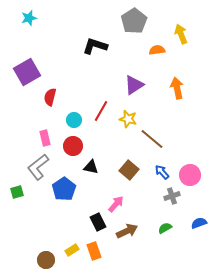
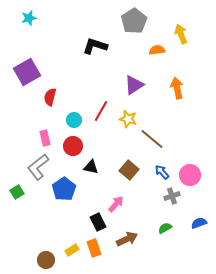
green square: rotated 16 degrees counterclockwise
brown arrow: moved 8 px down
orange rectangle: moved 3 px up
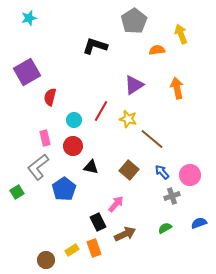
brown arrow: moved 2 px left, 5 px up
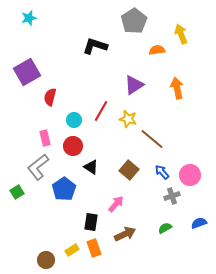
black triangle: rotated 21 degrees clockwise
black rectangle: moved 7 px left; rotated 36 degrees clockwise
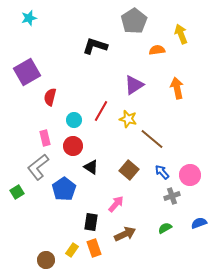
yellow rectangle: rotated 24 degrees counterclockwise
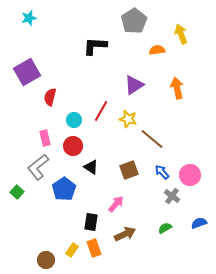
black L-shape: rotated 15 degrees counterclockwise
brown square: rotated 30 degrees clockwise
green square: rotated 16 degrees counterclockwise
gray cross: rotated 35 degrees counterclockwise
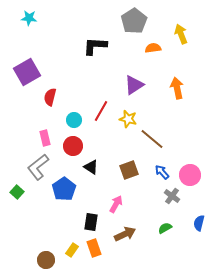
cyan star: rotated 21 degrees clockwise
orange semicircle: moved 4 px left, 2 px up
pink arrow: rotated 12 degrees counterclockwise
blue semicircle: rotated 56 degrees counterclockwise
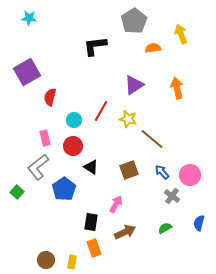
black L-shape: rotated 10 degrees counterclockwise
brown arrow: moved 2 px up
yellow rectangle: moved 12 px down; rotated 24 degrees counterclockwise
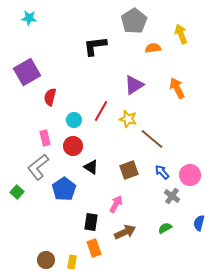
orange arrow: rotated 15 degrees counterclockwise
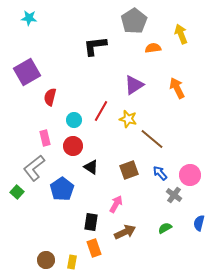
gray L-shape: moved 4 px left, 1 px down
blue arrow: moved 2 px left, 1 px down
blue pentagon: moved 2 px left
gray cross: moved 2 px right, 1 px up
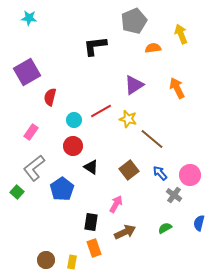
gray pentagon: rotated 10 degrees clockwise
red line: rotated 30 degrees clockwise
pink rectangle: moved 14 px left, 6 px up; rotated 49 degrees clockwise
brown square: rotated 18 degrees counterclockwise
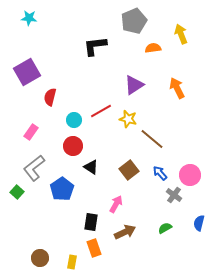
brown circle: moved 6 px left, 2 px up
